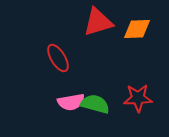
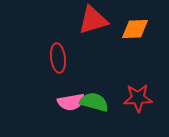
red triangle: moved 5 px left, 2 px up
orange diamond: moved 2 px left
red ellipse: rotated 24 degrees clockwise
green semicircle: moved 1 px left, 2 px up
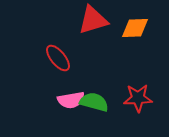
orange diamond: moved 1 px up
red ellipse: rotated 32 degrees counterclockwise
pink semicircle: moved 2 px up
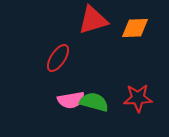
red ellipse: rotated 72 degrees clockwise
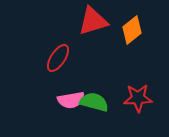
red triangle: moved 1 px down
orange diamond: moved 3 px left, 2 px down; rotated 36 degrees counterclockwise
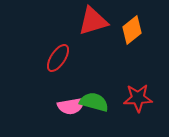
pink semicircle: moved 6 px down
